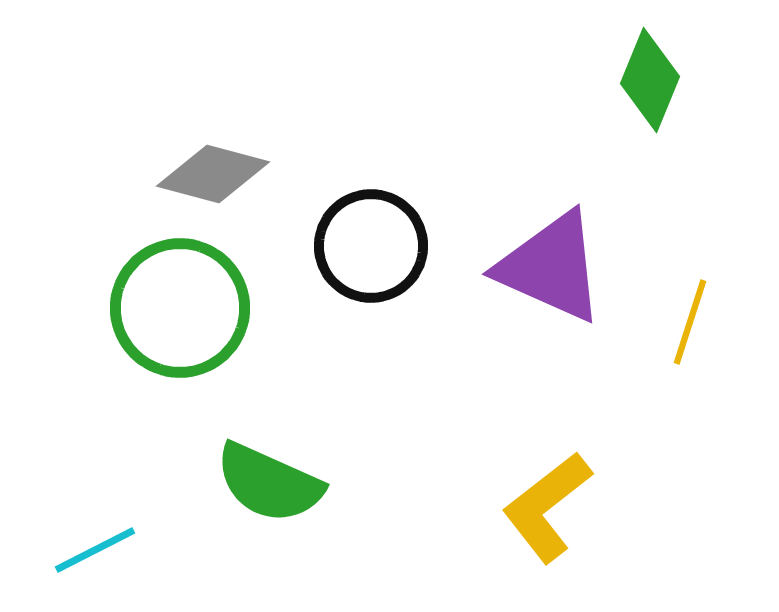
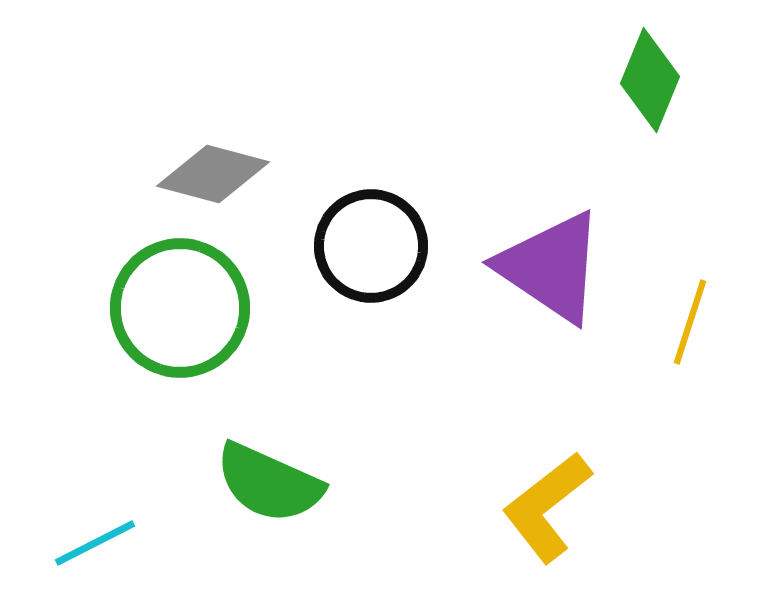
purple triangle: rotated 10 degrees clockwise
cyan line: moved 7 px up
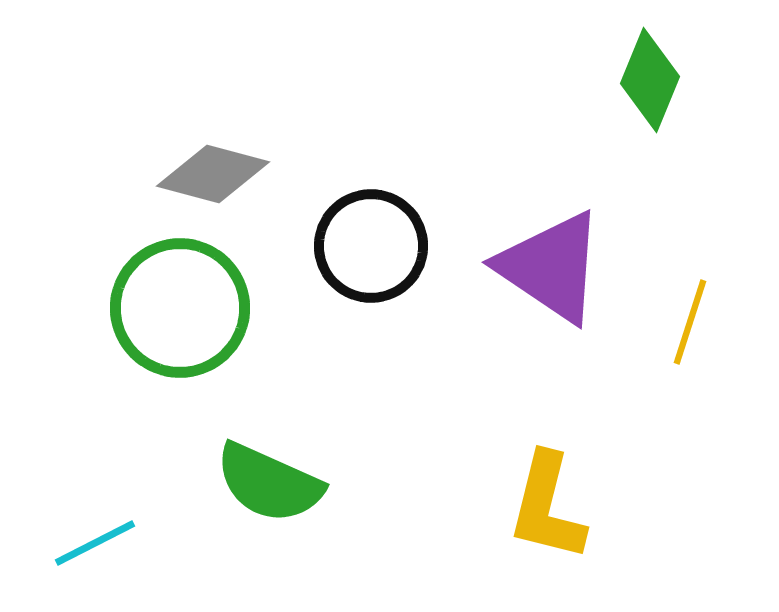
yellow L-shape: rotated 38 degrees counterclockwise
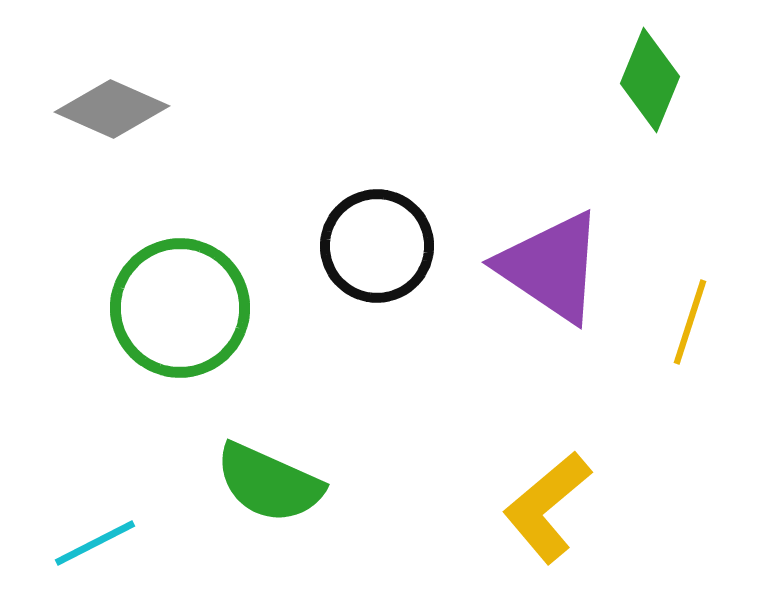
gray diamond: moved 101 px left, 65 px up; rotated 9 degrees clockwise
black circle: moved 6 px right
yellow L-shape: rotated 36 degrees clockwise
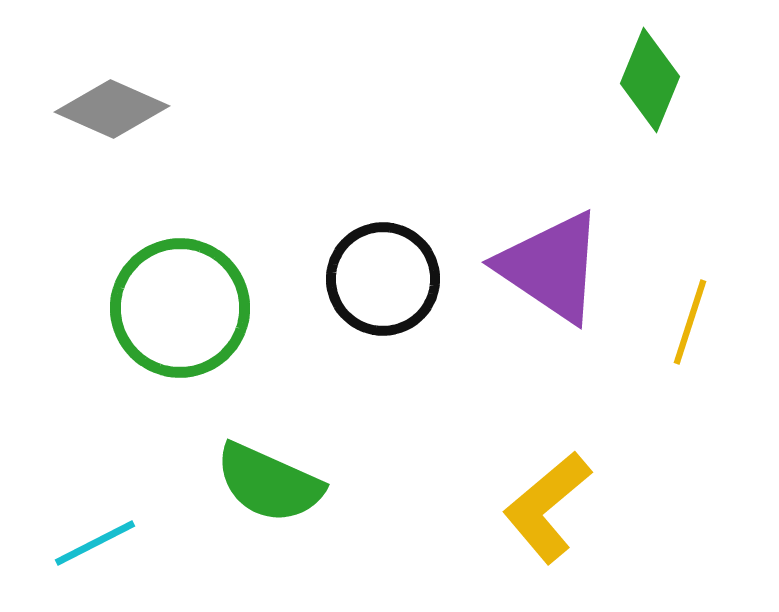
black circle: moved 6 px right, 33 px down
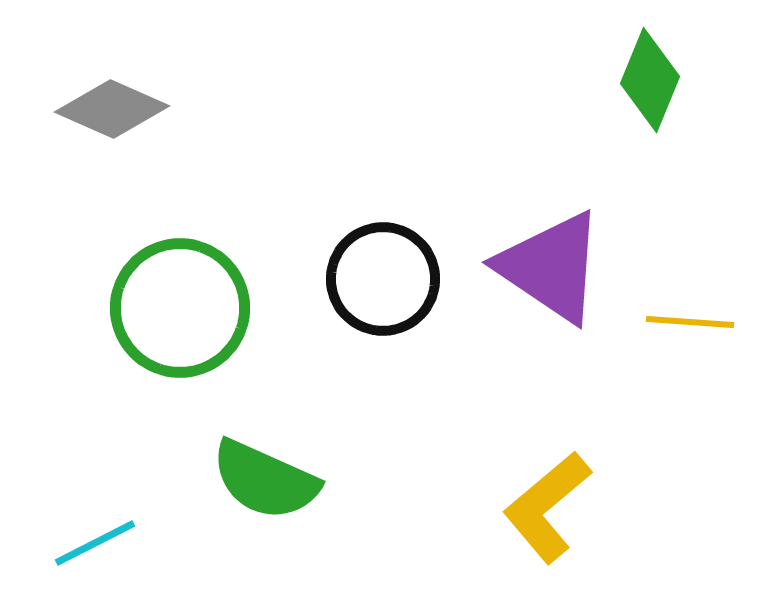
yellow line: rotated 76 degrees clockwise
green semicircle: moved 4 px left, 3 px up
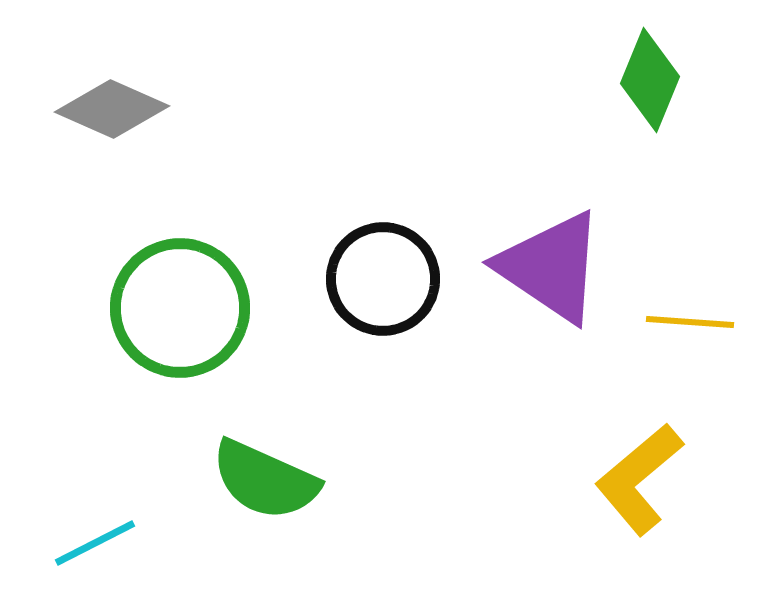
yellow L-shape: moved 92 px right, 28 px up
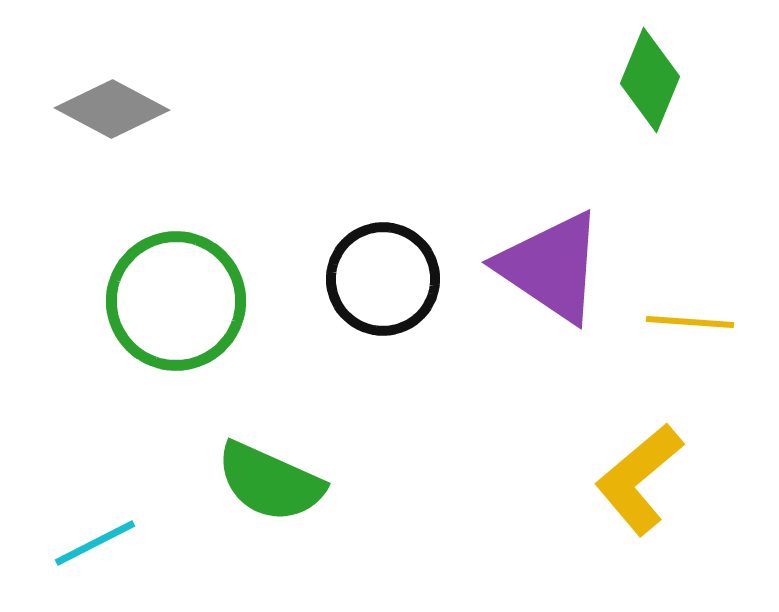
gray diamond: rotated 4 degrees clockwise
green circle: moved 4 px left, 7 px up
green semicircle: moved 5 px right, 2 px down
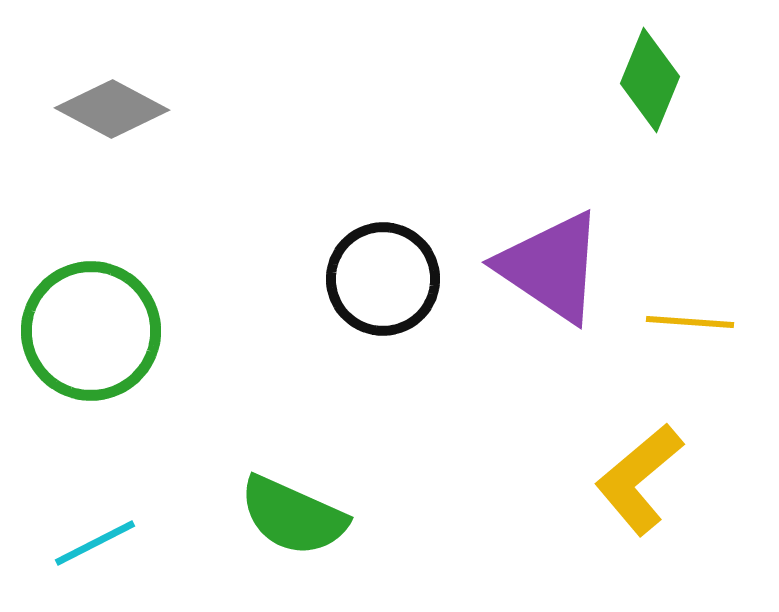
green circle: moved 85 px left, 30 px down
green semicircle: moved 23 px right, 34 px down
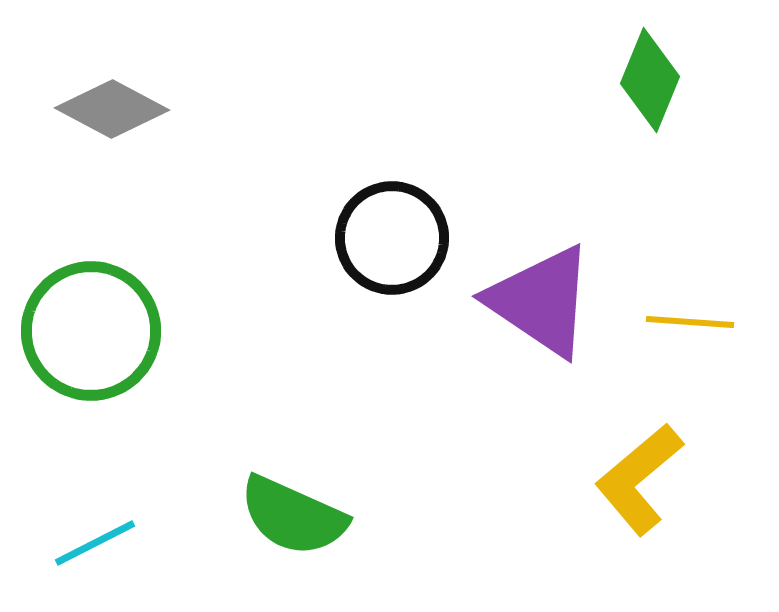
purple triangle: moved 10 px left, 34 px down
black circle: moved 9 px right, 41 px up
